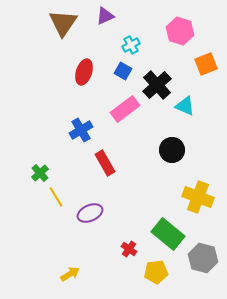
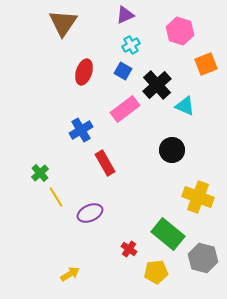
purple triangle: moved 20 px right, 1 px up
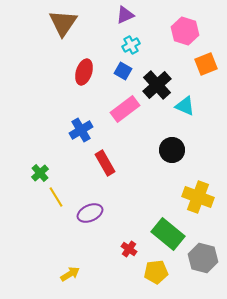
pink hexagon: moved 5 px right
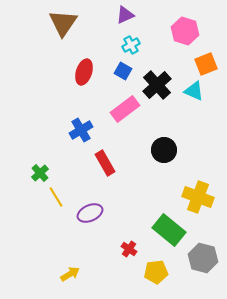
cyan triangle: moved 9 px right, 15 px up
black circle: moved 8 px left
green rectangle: moved 1 px right, 4 px up
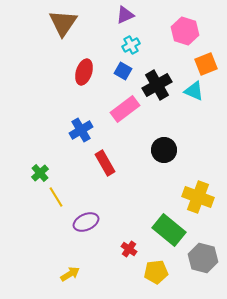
black cross: rotated 12 degrees clockwise
purple ellipse: moved 4 px left, 9 px down
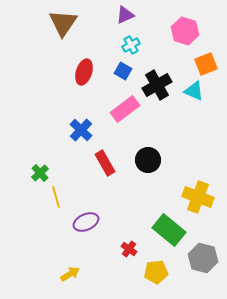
blue cross: rotated 15 degrees counterclockwise
black circle: moved 16 px left, 10 px down
yellow line: rotated 15 degrees clockwise
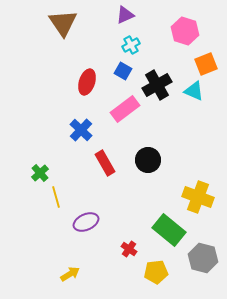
brown triangle: rotated 8 degrees counterclockwise
red ellipse: moved 3 px right, 10 px down
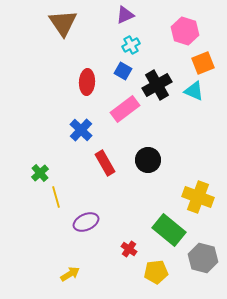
orange square: moved 3 px left, 1 px up
red ellipse: rotated 15 degrees counterclockwise
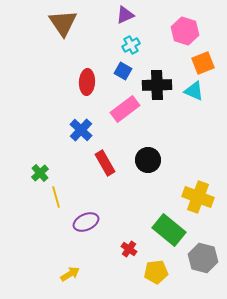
black cross: rotated 28 degrees clockwise
